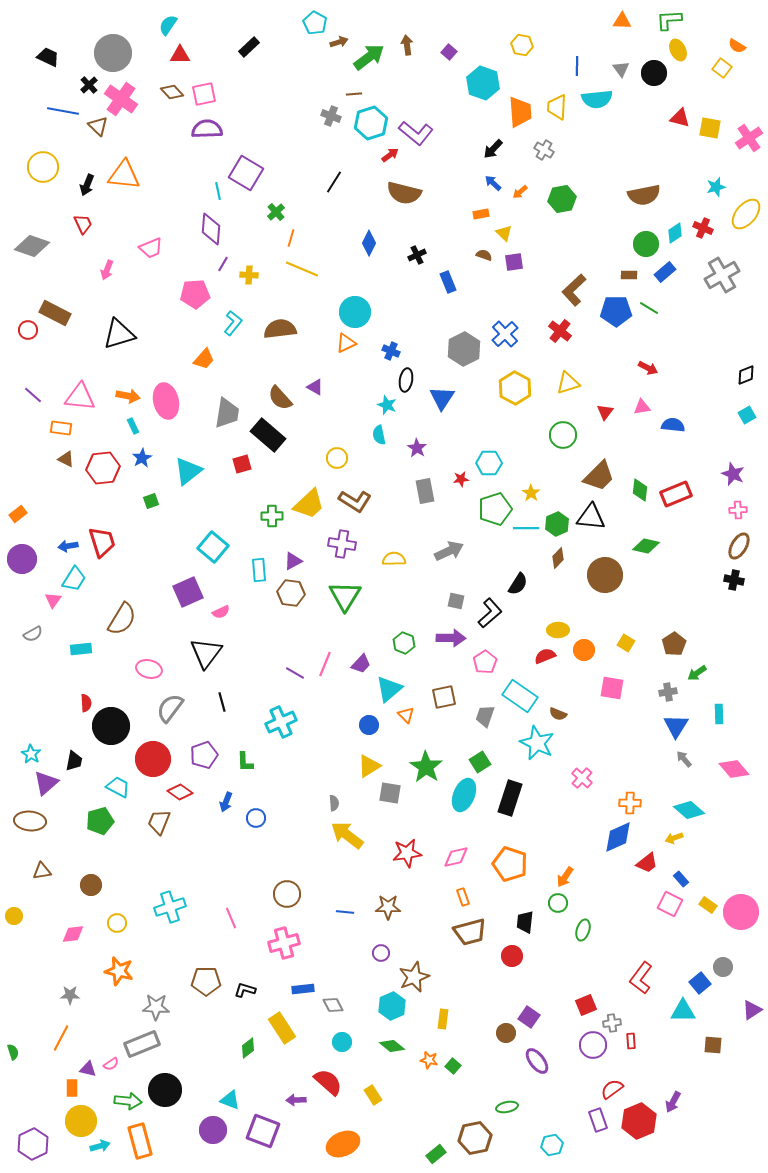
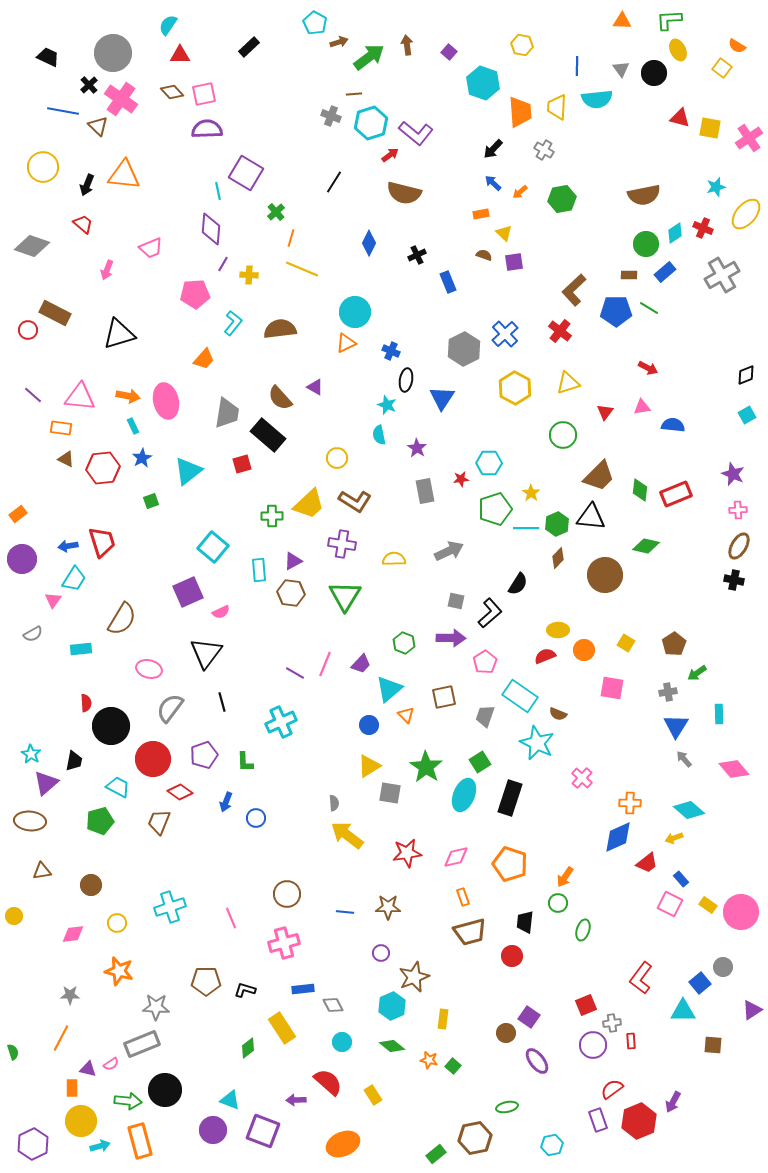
red trapezoid at (83, 224): rotated 25 degrees counterclockwise
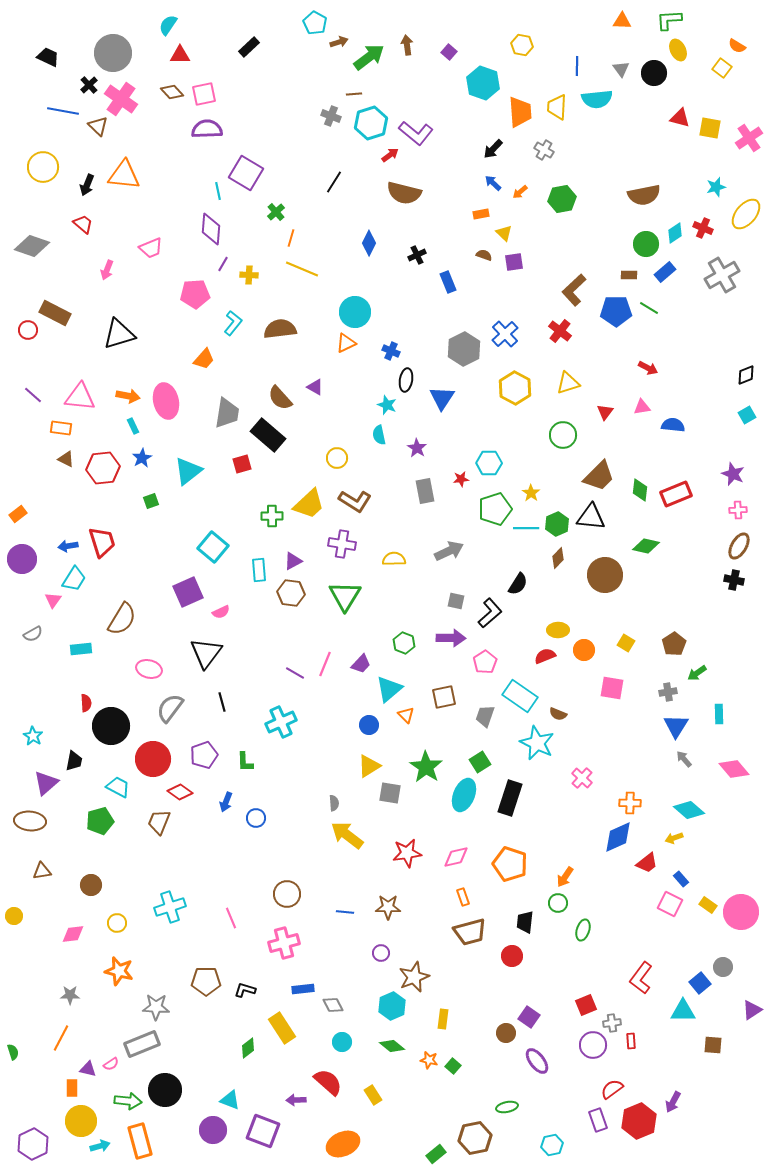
cyan star at (31, 754): moved 2 px right, 18 px up
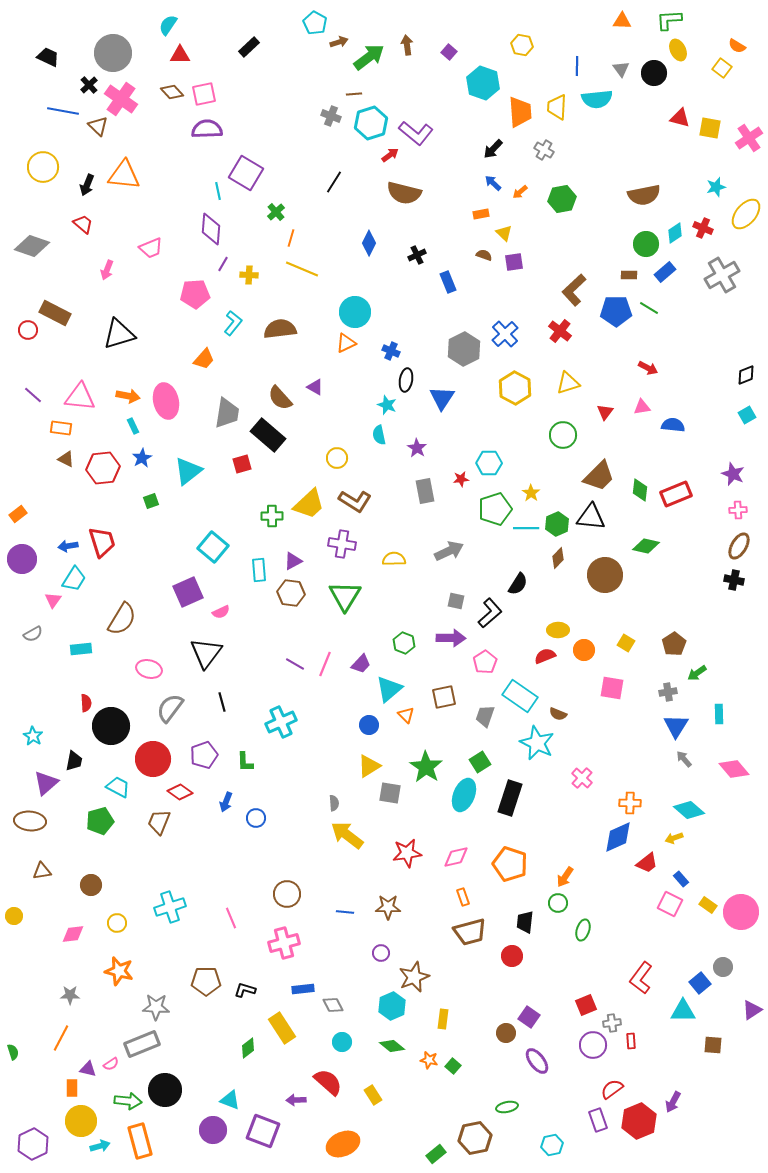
purple line at (295, 673): moved 9 px up
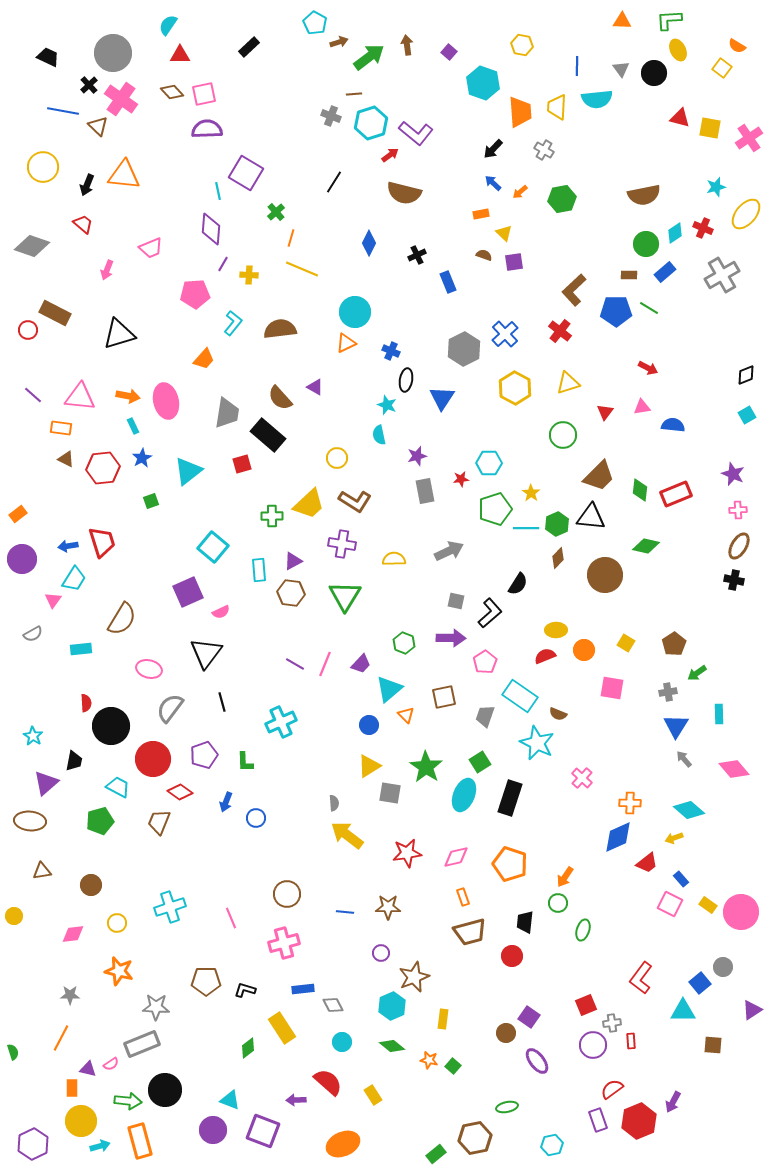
purple star at (417, 448): moved 8 px down; rotated 24 degrees clockwise
yellow ellipse at (558, 630): moved 2 px left
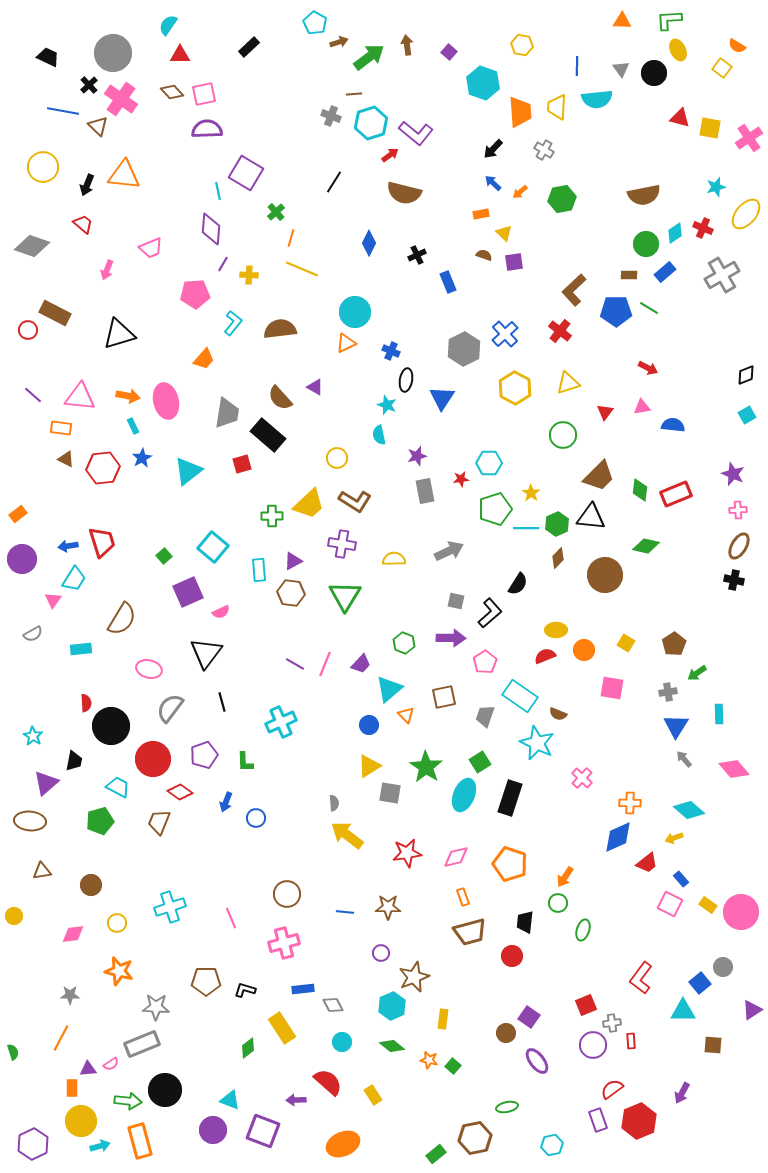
green square at (151, 501): moved 13 px right, 55 px down; rotated 21 degrees counterclockwise
purple triangle at (88, 1069): rotated 18 degrees counterclockwise
purple arrow at (673, 1102): moved 9 px right, 9 px up
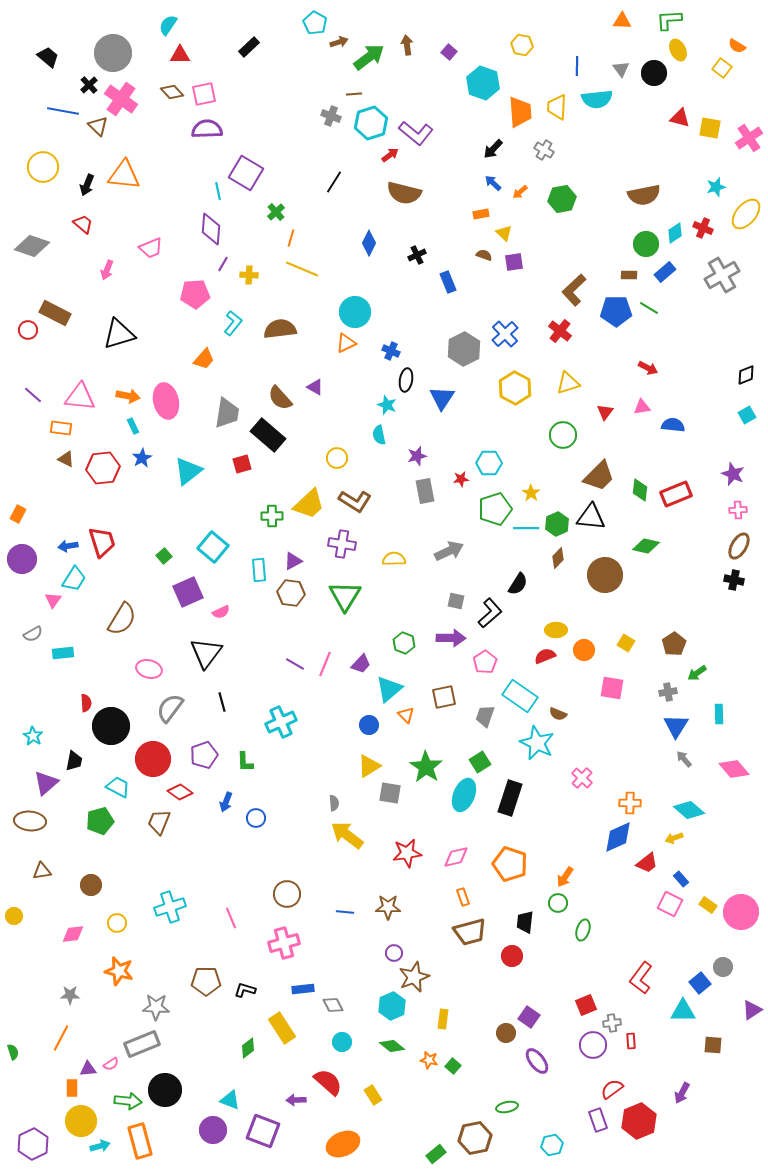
black trapezoid at (48, 57): rotated 15 degrees clockwise
orange rectangle at (18, 514): rotated 24 degrees counterclockwise
cyan rectangle at (81, 649): moved 18 px left, 4 px down
purple circle at (381, 953): moved 13 px right
